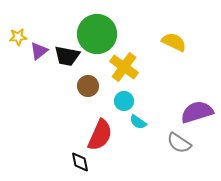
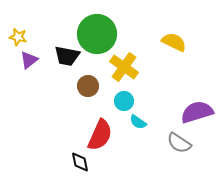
yellow star: rotated 18 degrees clockwise
purple triangle: moved 10 px left, 9 px down
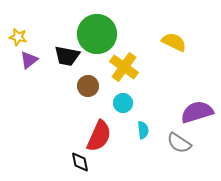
cyan circle: moved 1 px left, 2 px down
cyan semicircle: moved 5 px right, 8 px down; rotated 132 degrees counterclockwise
red semicircle: moved 1 px left, 1 px down
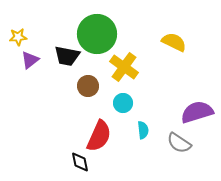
yellow star: rotated 18 degrees counterclockwise
purple triangle: moved 1 px right
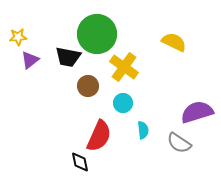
black trapezoid: moved 1 px right, 1 px down
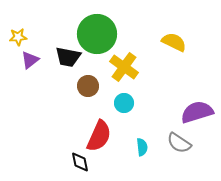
cyan circle: moved 1 px right
cyan semicircle: moved 1 px left, 17 px down
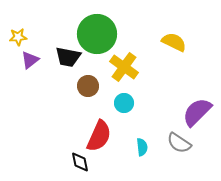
purple semicircle: rotated 28 degrees counterclockwise
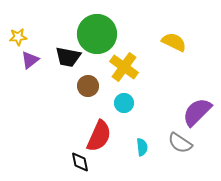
gray semicircle: moved 1 px right
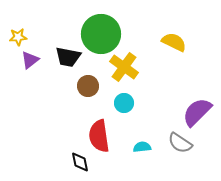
green circle: moved 4 px right
red semicircle: rotated 148 degrees clockwise
cyan semicircle: rotated 90 degrees counterclockwise
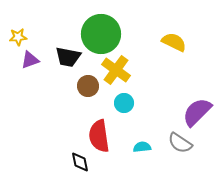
purple triangle: rotated 18 degrees clockwise
yellow cross: moved 8 px left, 3 px down
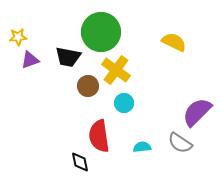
green circle: moved 2 px up
